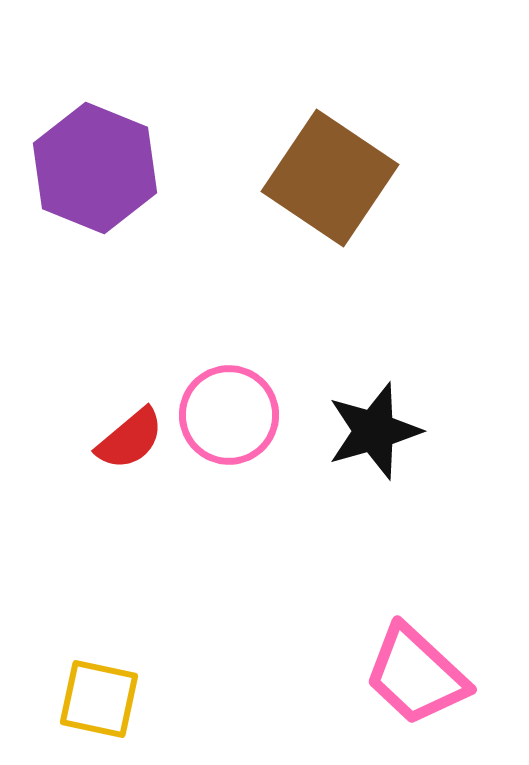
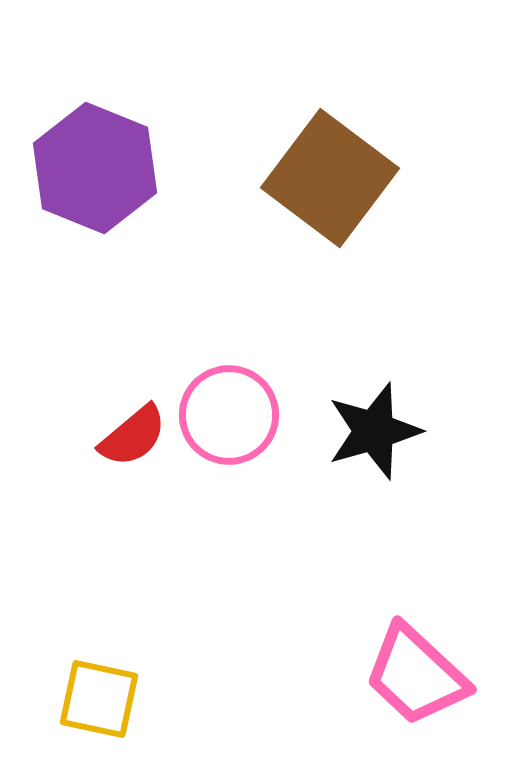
brown square: rotated 3 degrees clockwise
red semicircle: moved 3 px right, 3 px up
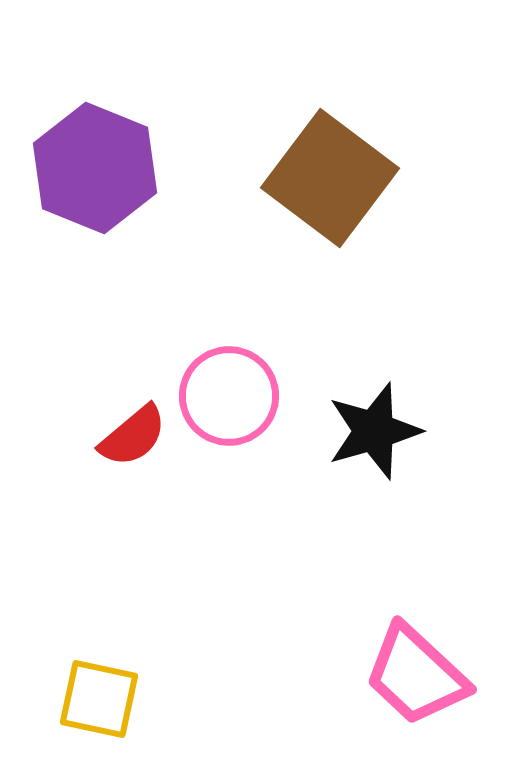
pink circle: moved 19 px up
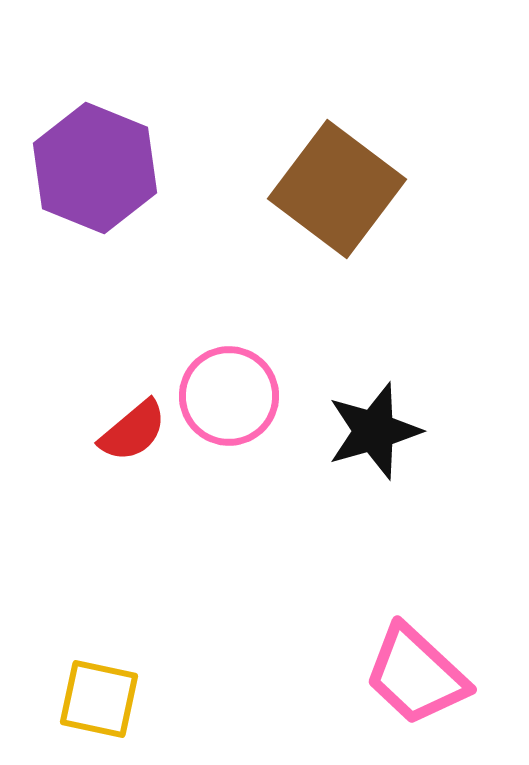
brown square: moved 7 px right, 11 px down
red semicircle: moved 5 px up
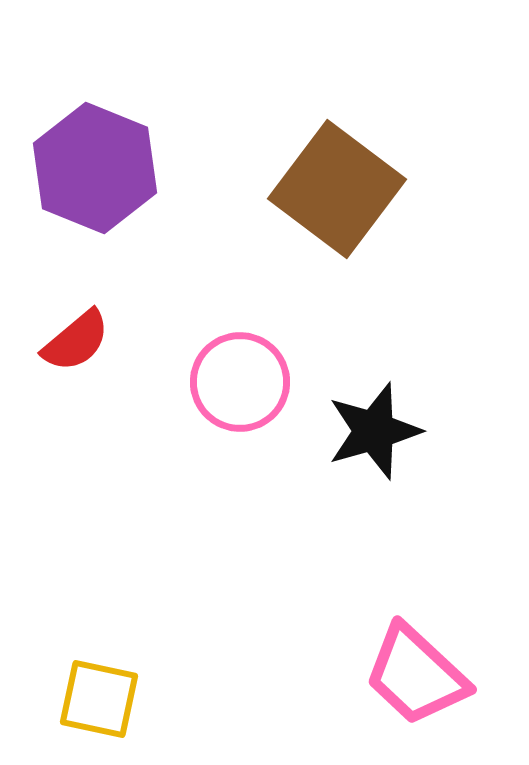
pink circle: moved 11 px right, 14 px up
red semicircle: moved 57 px left, 90 px up
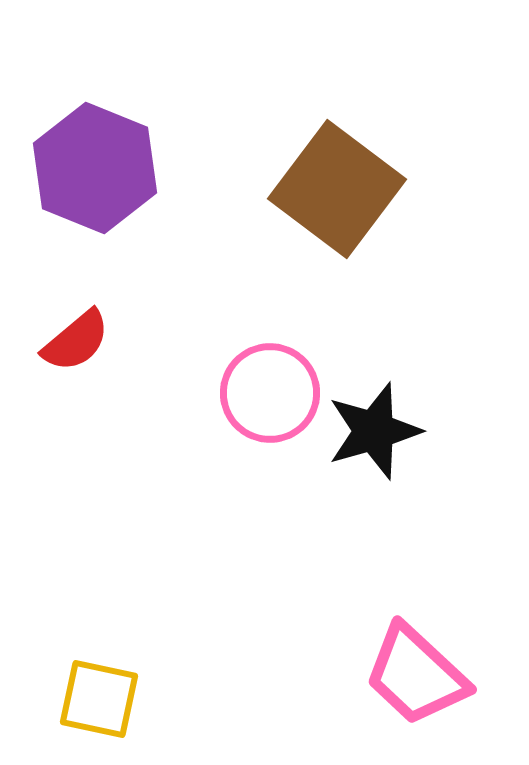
pink circle: moved 30 px right, 11 px down
